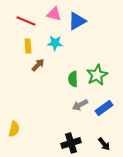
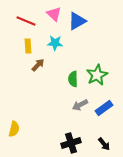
pink triangle: rotated 28 degrees clockwise
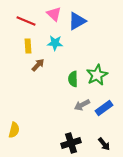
gray arrow: moved 2 px right
yellow semicircle: moved 1 px down
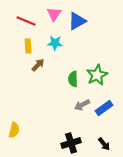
pink triangle: rotated 21 degrees clockwise
